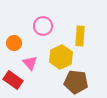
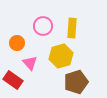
yellow rectangle: moved 8 px left, 8 px up
orange circle: moved 3 px right
yellow hexagon: moved 1 px up; rotated 10 degrees clockwise
brown pentagon: rotated 25 degrees counterclockwise
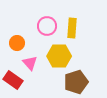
pink circle: moved 4 px right
yellow hexagon: moved 2 px left; rotated 15 degrees clockwise
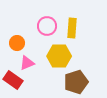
pink triangle: moved 3 px left; rotated 49 degrees clockwise
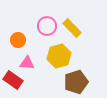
yellow rectangle: rotated 48 degrees counterclockwise
orange circle: moved 1 px right, 3 px up
yellow hexagon: rotated 15 degrees counterclockwise
pink triangle: rotated 28 degrees clockwise
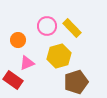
pink triangle: rotated 28 degrees counterclockwise
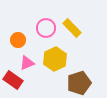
pink circle: moved 1 px left, 2 px down
yellow hexagon: moved 4 px left, 3 px down; rotated 10 degrees counterclockwise
brown pentagon: moved 3 px right, 1 px down
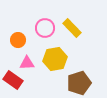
pink circle: moved 1 px left
yellow hexagon: rotated 15 degrees clockwise
pink triangle: rotated 21 degrees clockwise
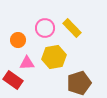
yellow hexagon: moved 1 px left, 2 px up
